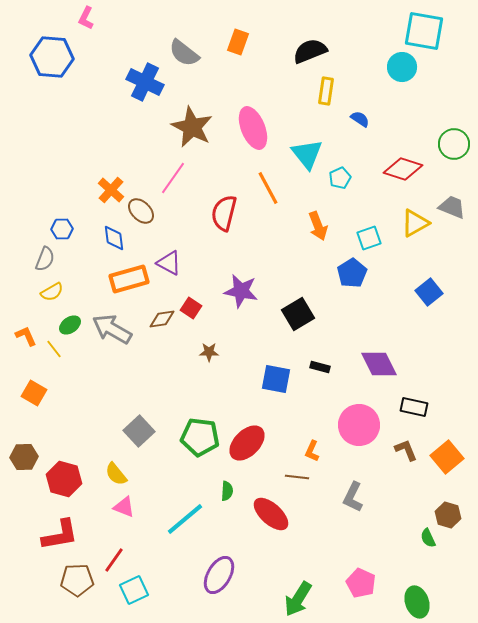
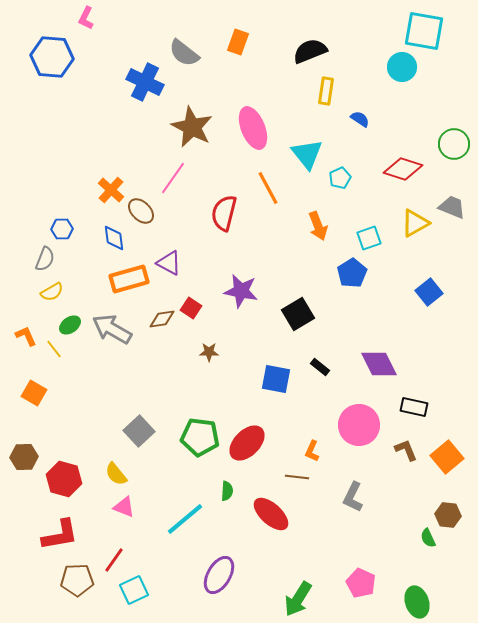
black rectangle at (320, 367): rotated 24 degrees clockwise
brown hexagon at (448, 515): rotated 10 degrees counterclockwise
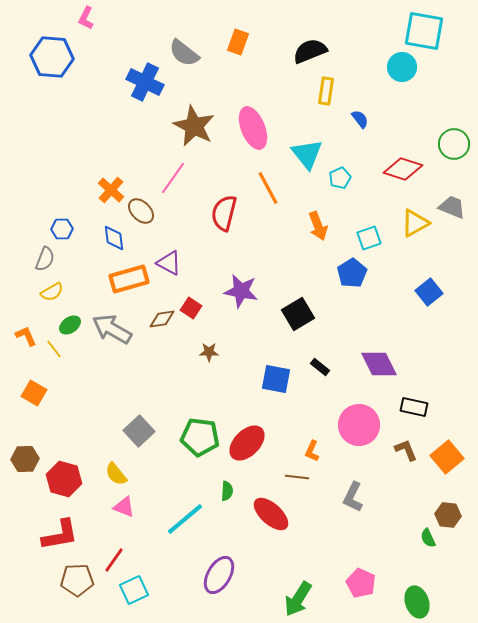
blue semicircle at (360, 119): rotated 18 degrees clockwise
brown star at (192, 127): moved 2 px right, 1 px up
brown hexagon at (24, 457): moved 1 px right, 2 px down
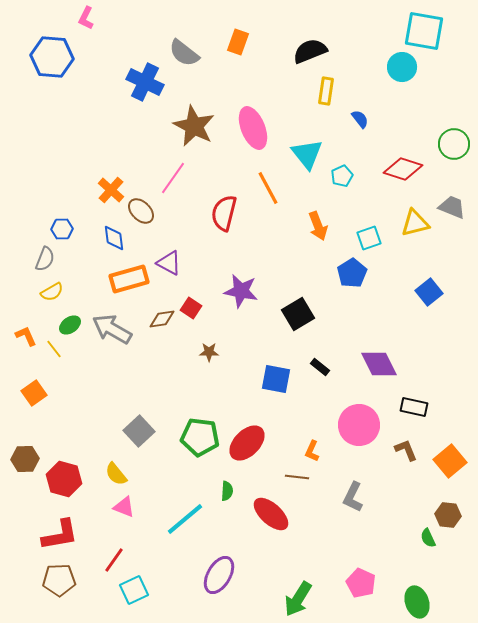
cyan pentagon at (340, 178): moved 2 px right, 2 px up
yellow triangle at (415, 223): rotated 16 degrees clockwise
orange square at (34, 393): rotated 25 degrees clockwise
orange square at (447, 457): moved 3 px right, 4 px down
brown pentagon at (77, 580): moved 18 px left
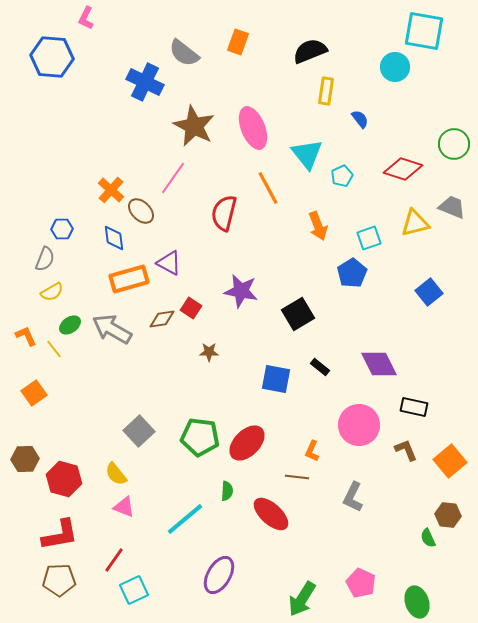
cyan circle at (402, 67): moved 7 px left
green arrow at (298, 599): moved 4 px right
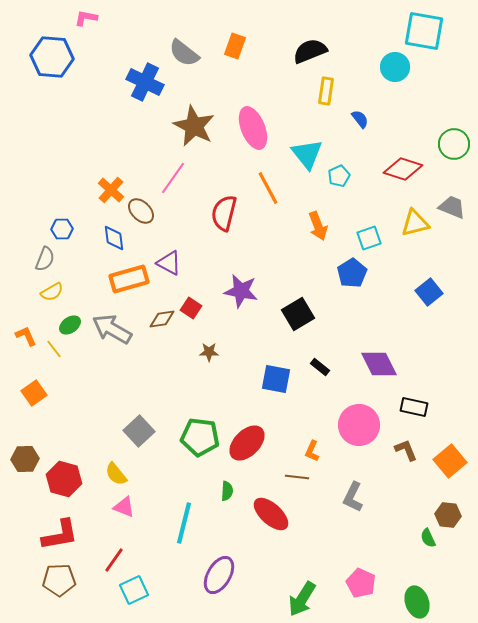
pink L-shape at (86, 18): rotated 75 degrees clockwise
orange rectangle at (238, 42): moved 3 px left, 4 px down
cyan pentagon at (342, 176): moved 3 px left
cyan line at (185, 519): moved 1 px left, 4 px down; rotated 36 degrees counterclockwise
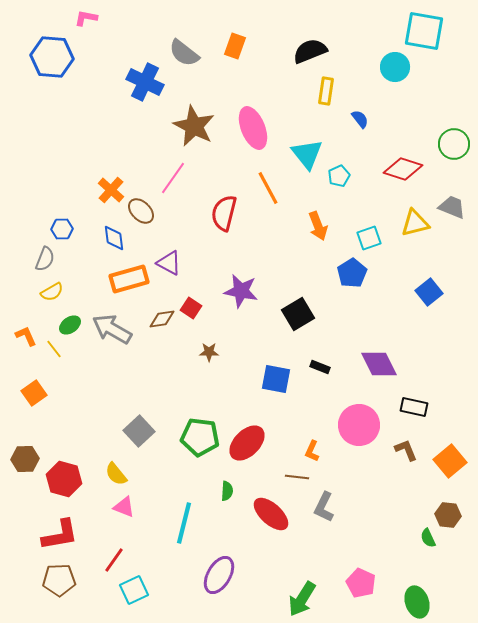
black rectangle at (320, 367): rotated 18 degrees counterclockwise
gray L-shape at (353, 497): moved 29 px left, 10 px down
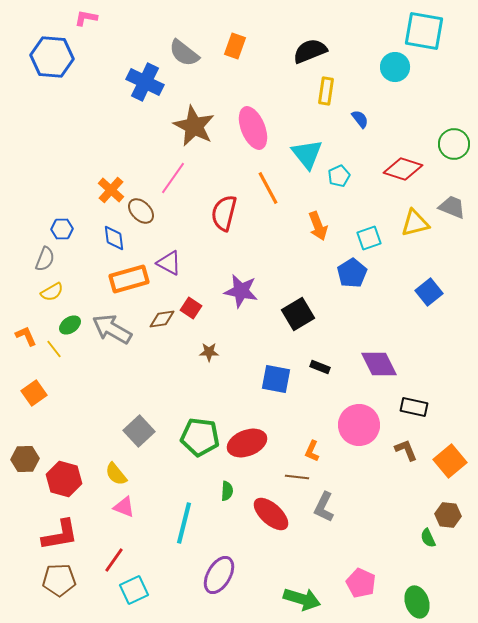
red ellipse at (247, 443): rotated 24 degrees clockwise
green arrow at (302, 599): rotated 105 degrees counterclockwise
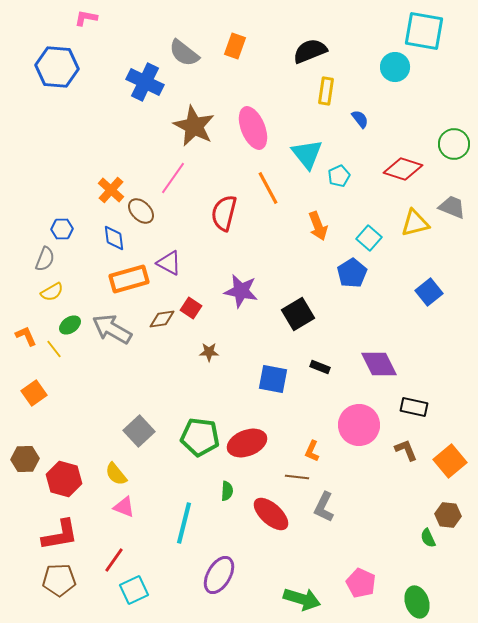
blue hexagon at (52, 57): moved 5 px right, 10 px down
cyan square at (369, 238): rotated 30 degrees counterclockwise
blue square at (276, 379): moved 3 px left
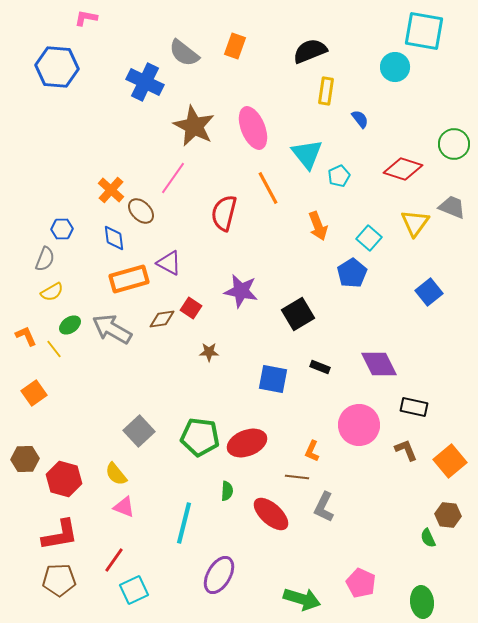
yellow triangle at (415, 223): rotated 40 degrees counterclockwise
green ellipse at (417, 602): moved 5 px right; rotated 12 degrees clockwise
